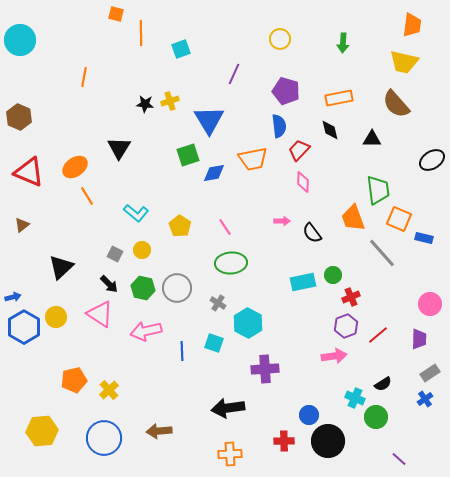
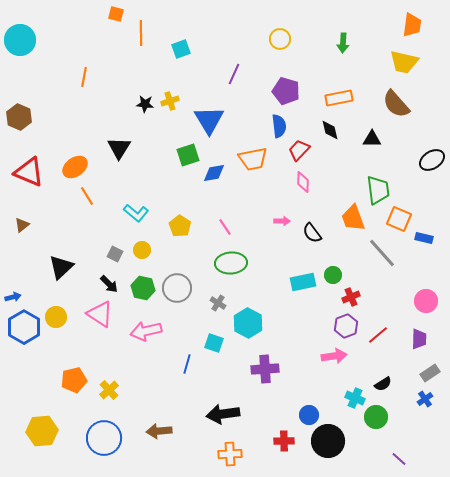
pink circle at (430, 304): moved 4 px left, 3 px up
blue line at (182, 351): moved 5 px right, 13 px down; rotated 18 degrees clockwise
black arrow at (228, 408): moved 5 px left, 6 px down
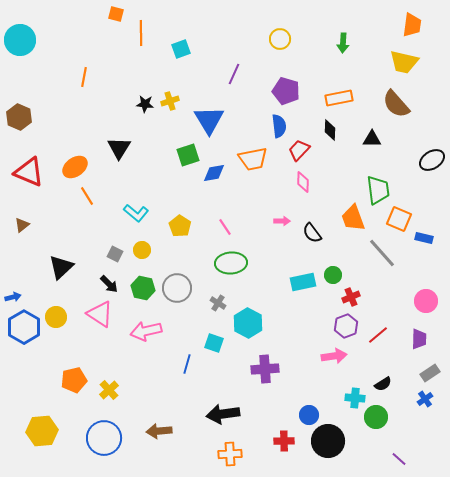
black diamond at (330, 130): rotated 15 degrees clockwise
cyan cross at (355, 398): rotated 18 degrees counterclockwise
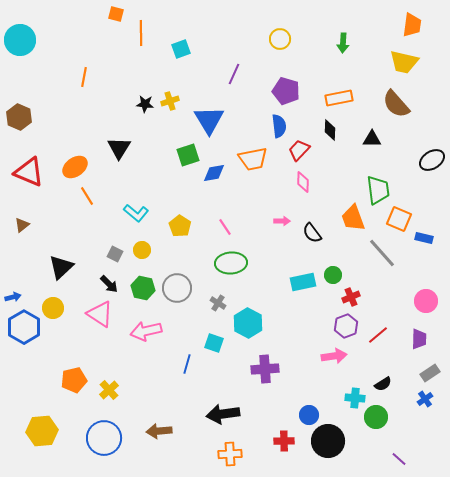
yellow circle at (56, 317): moved 3 px left, 9 px up
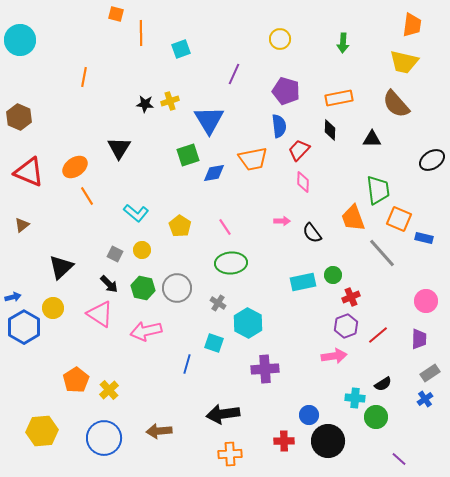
orange pentagon at (74, 380): moved 2 px right; rotated 20 degrees counterclockwise
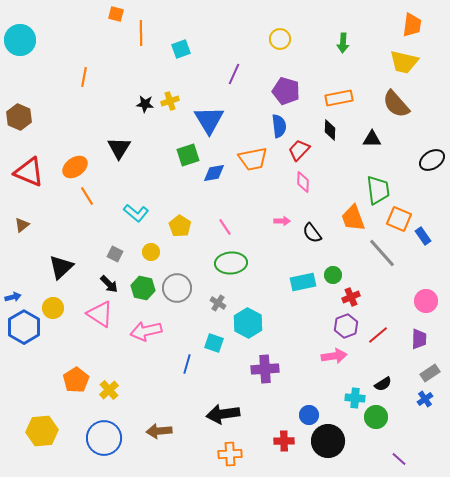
blue rectangle at (424, 238): moved 1 px left, 2 px up; rotated 42 degrees clockwise
yellow circle at (142, 250): moved 9 px right, 2 px down
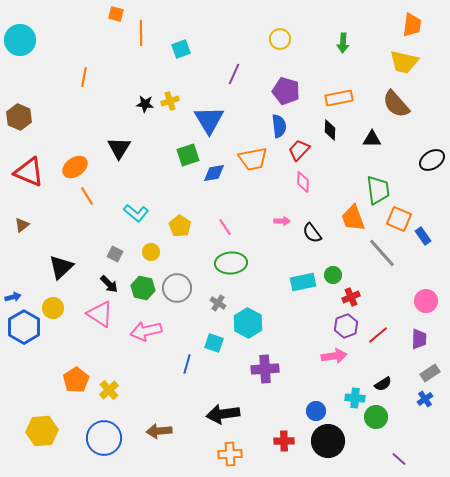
blue circle at (309, 415): moved 7 px right, 4 px up
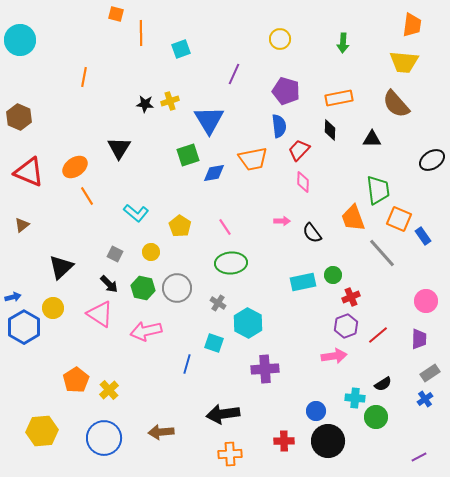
yellow trapezoid at (404, 62): rotated 8 degrees counterclockwise
brown arrow at (159, 431): moved 2 px right, 1 px down
purple line at (399, 459): moved 20 px right, 2 px up; rotated 70 degrees counterclockwise
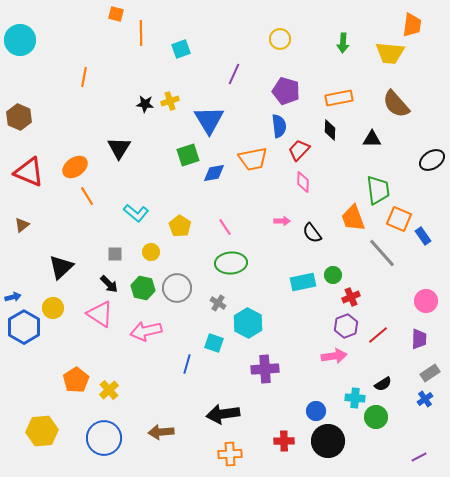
yellow trapezoid at (404, 62): moved 14 px left, 9 px up
gray square at (115, 254): rotated 28 degrees counterclockwise
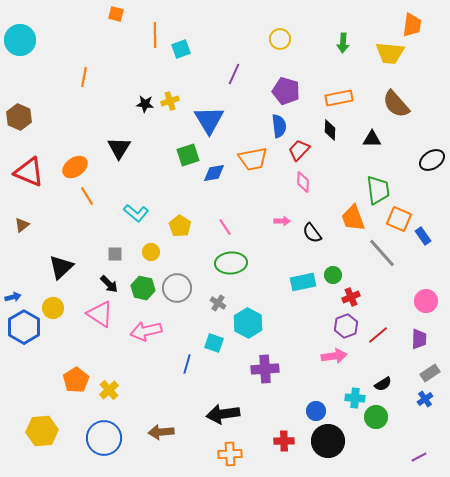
orange line at (141, 33): moved 14 px right, 2 px down
